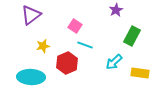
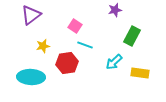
purple star: moved 1 px left; rotated 16 degrees clockwise
red hexagon: rotated 15 degrees clockwise
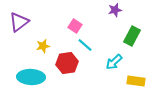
purple triangle: moved 12 px left, 7 px down
cyan line: rotated 21 degrees clockwise
yellow rectangle: moved 4 px left, 8 px down
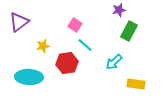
purple star: moved 4 px right
pink square: moved 1 px up
green rectangle: moved 3 px left, 5 px up
cyan ellipse: moved 2 px left
yellow rectangle: moved 3 px down
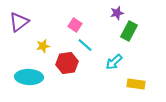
purple star: moved 2 px left, 3 px down
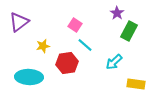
purple star: rotated 24 degrees counterclockwise
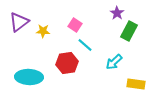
yellow star: moved 15 px up; rotated 16 degrees clockwise
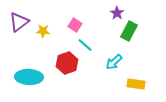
red hexagon: rotated 10 degrees counterclockwise
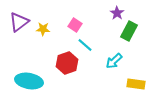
yellow star: moved 2 px up
cyan arrow: moved 1 px up
cyan ellipse: moved 4 px down; rotated 8 degrees clockwise
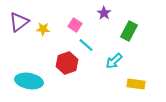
purple star: moved 13 px left
cyan line: moved 1 px right
